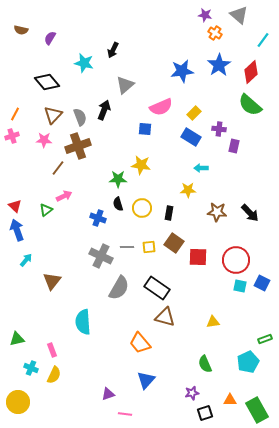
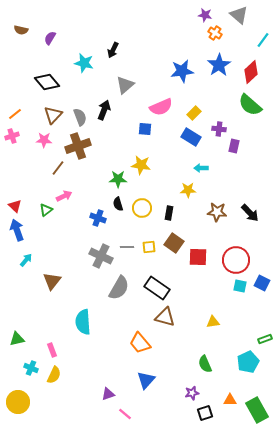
orange line at (15, 114): rotated 24 degrees clockwise
pink line at (125, 414): rotated 32 degrees clockwise
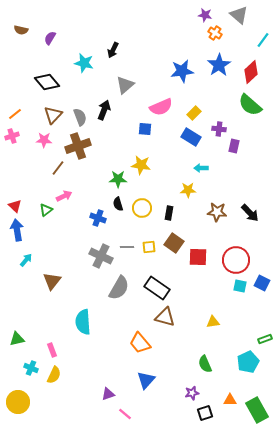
blue arrow at (17, 230): rotated 10 degrees clockwise
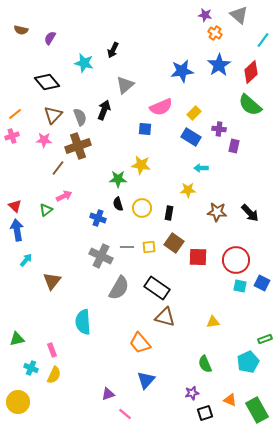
orange triangle at (230, 400): rotated 24 degrees clockwise
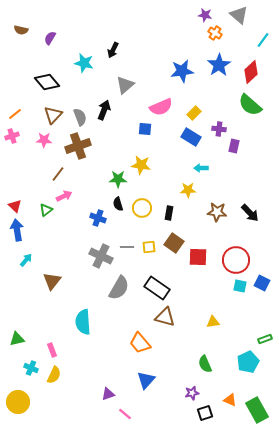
brown line at (58, 168): moved 6 px down
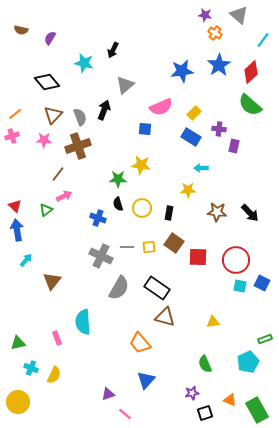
green triangle at (17, 339): moved 1 px right, 4 px down
pink rectangle at (52, 350): moved 5 px right, 12 px up
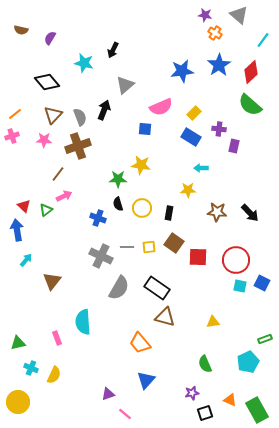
red triangle at (15, 206): moved 9 px right
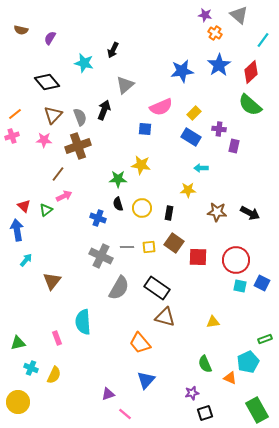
black arrow at (250, 213): rotated 18 degrees counterclockwise
orange triangle at (230, 400): moved 22 px up
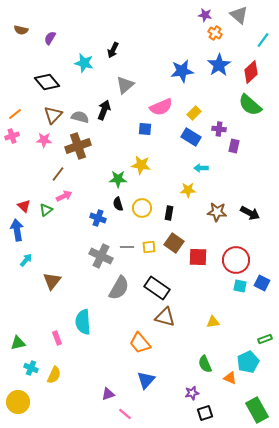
gray semicircle at (80, 117): rotated 54 degrees counterclockwise
